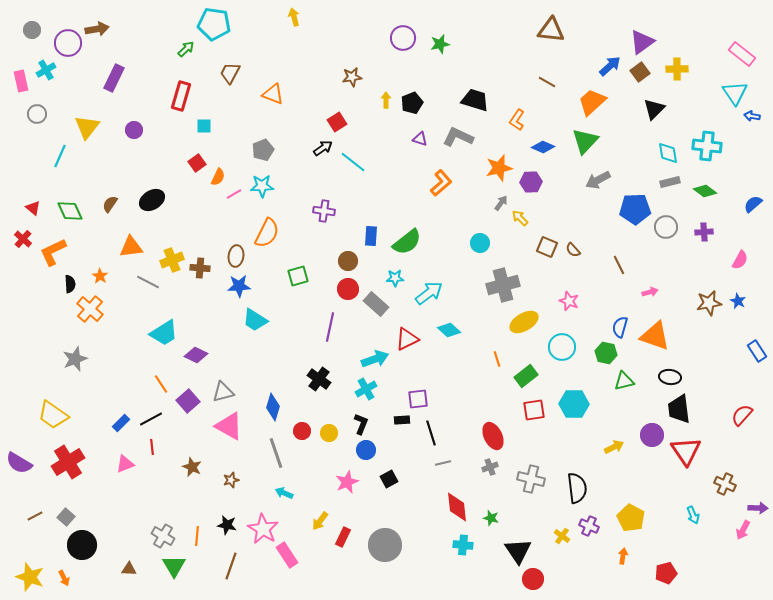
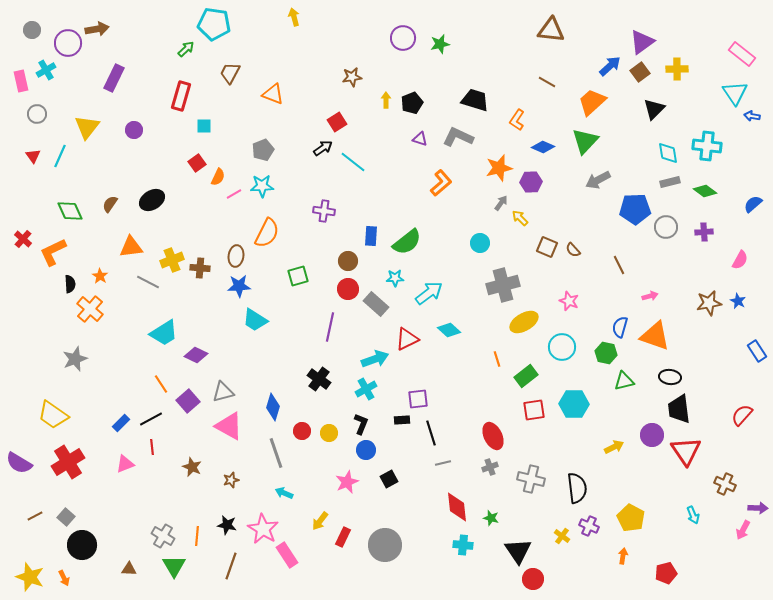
red triangle at (33, 208): moved 52 px up; rotated 14 degrees clockwise
pink arrow at (650, 292): moved 4 px down
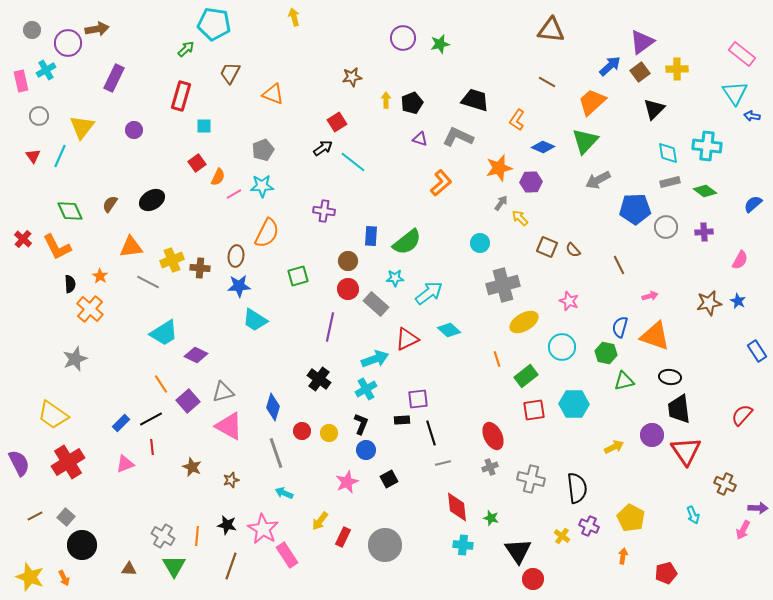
gray circle at (37, 114): moved 2 px right, 2 px down
yellow triangle at (87, 127): moved 5 px left
orange L-shape at (53, 252): moved 4 px right, 5 px up; rotated 92 degrees counterclockwise
purple semicircle at (19, 463): rotated 148 degrees counterclockwise
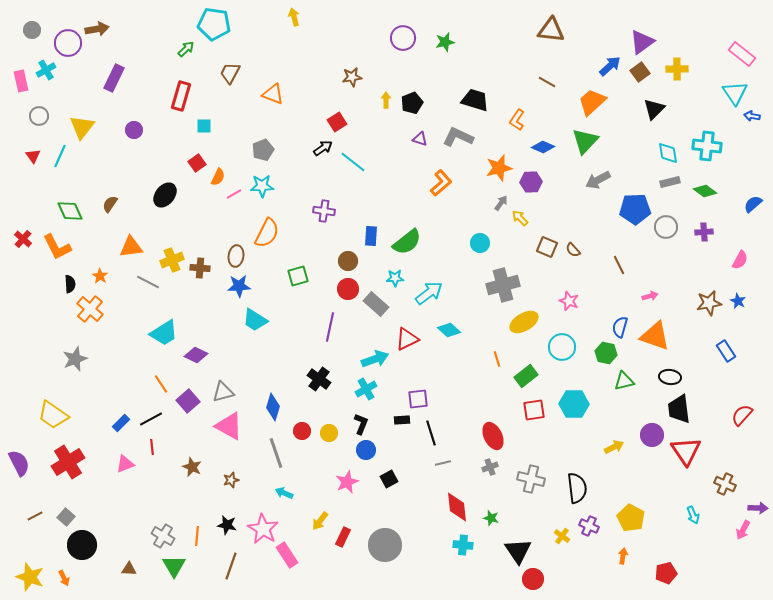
green star at (440, 44): moved 5 px right, 2 px up
black ellipse at (152, 200): moved 13 px right, 5 px up; rotated 20 degrees counterclockwise
blue rectangle at (757, 351): moved 31 px left
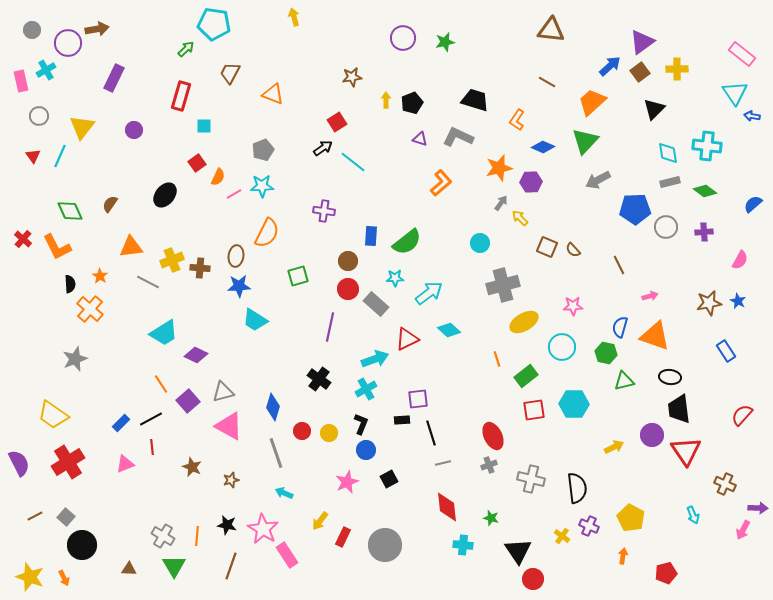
pink star at (569, 301): moved 4 px right, 5 px down; rotated 24 degrees counterclockwise
gray cross at (490, 467): moved 1 px left, 2 px up
red diamond at (457, 507): moved 10 px left
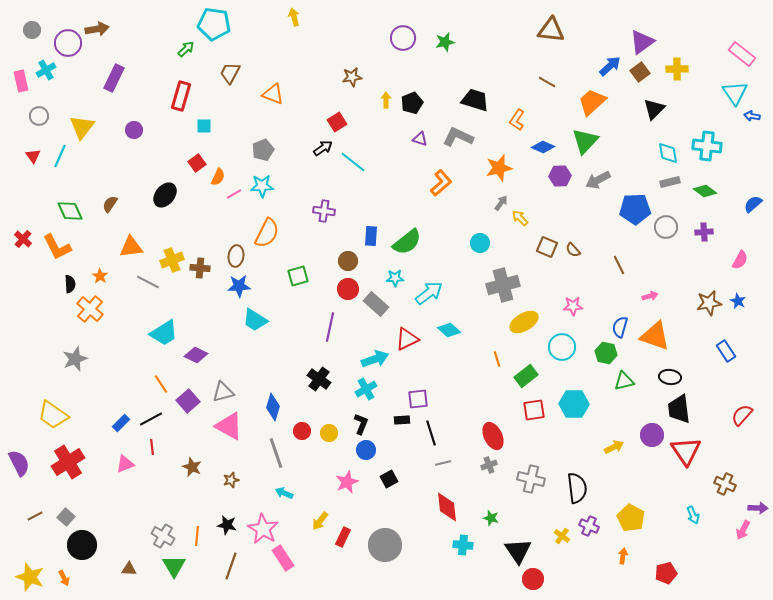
purple hexagon at (531, 182): moved 29 px right, 6 px up
pink rectangle at (287, 555): moved 4 px left, 3 px down
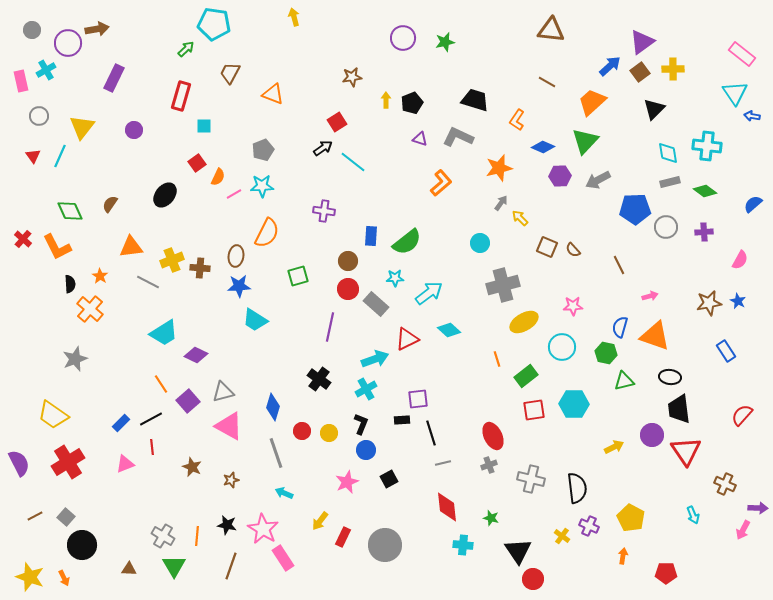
yellow cross at (677, 69): moved 4 px left
red pentagon at (666, 573): rotated 15 degrees clockwise
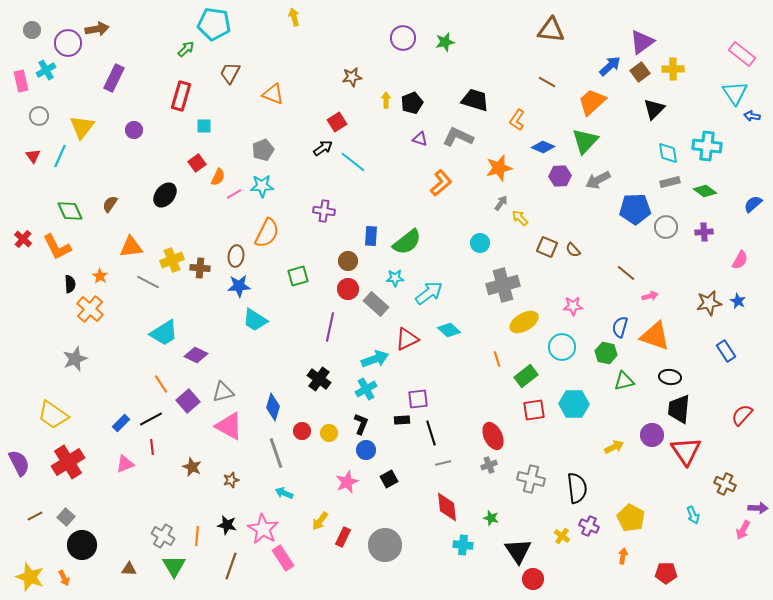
brown line at (619, 265): moved 7 px right, 8 px down; rotated 24 degrees counterclockwise
black trapezoid at (679, 409): rotated 12 degrees clockwise
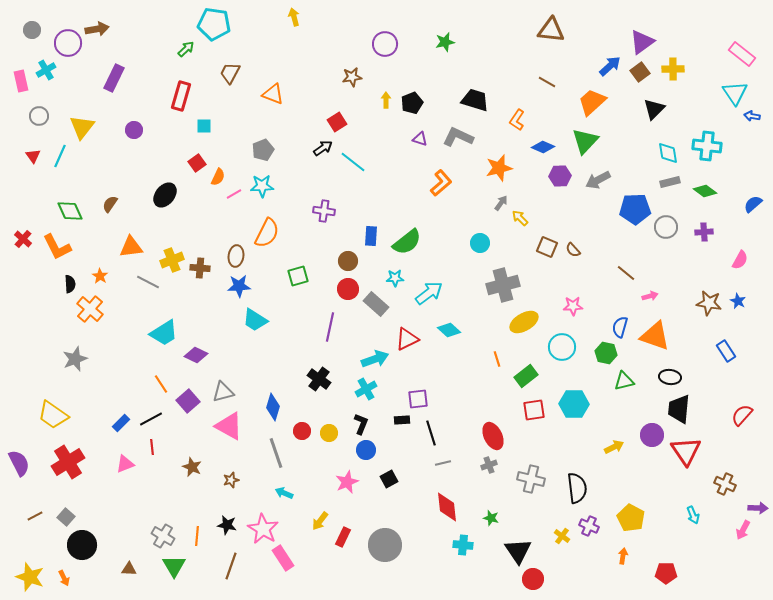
purple circle at (403, 38): moved 18 px left, 6 px down
brown star at (709, 303): rotated 20 degrees clockwise
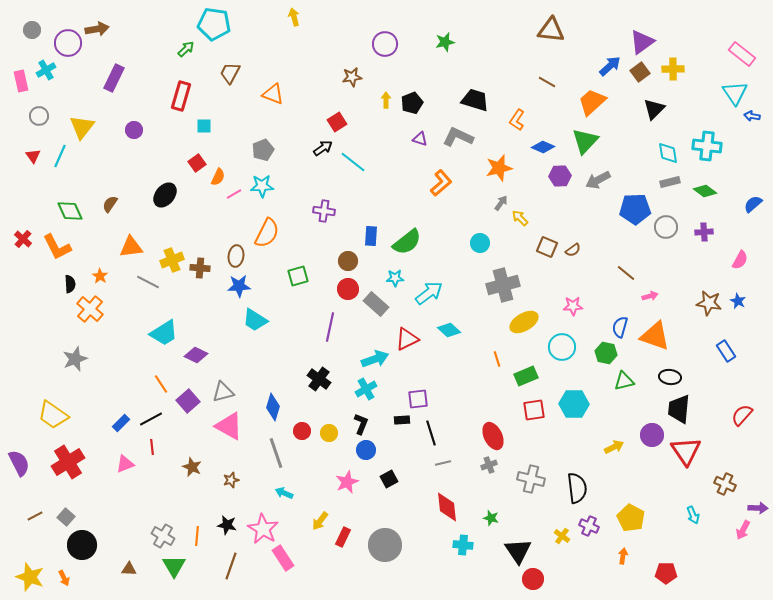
brown semicircle at (573, 250): rotated 84 degrees counterclockwise
green rectangle at (526, 376): rotated 15 degrees clockwise
